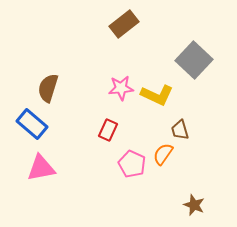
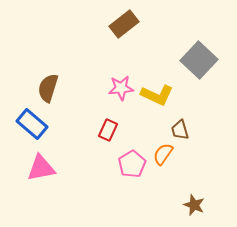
gray square: moved 5 px right
pink pentagon: rotated 16 degrees clockwise
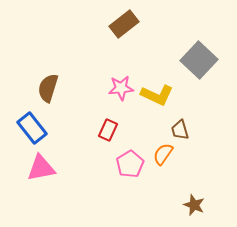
blue rectangle: moved 4 px down; rotated 12 degrees clockwise
pink pentagon: moved 2 px left
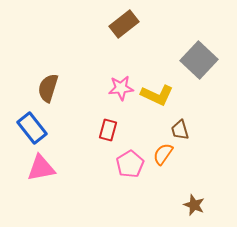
red rectangle: rotated 10 degrees counterclockwise
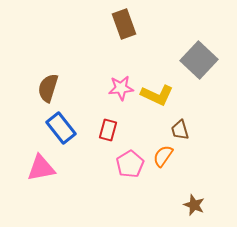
brown rectangle: rotated 72 degrees counterclockwise
blue rectangle: moved 29 px right
orange semicircle: moved 2 px down
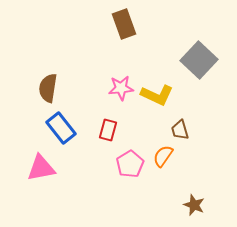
brown semicircle: rotated 8 degrees counterclockwise
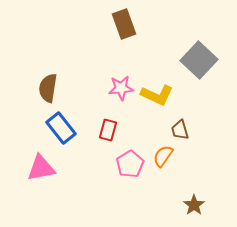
brown star: rotated 15 degrees clockwise
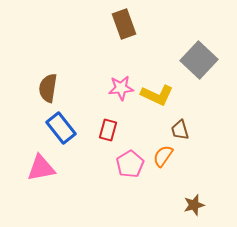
brown star: rotated 20 degrees clockwise
